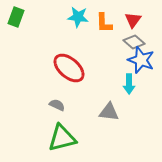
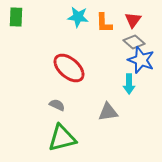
green rectangle: rotated 18 degrees counterclockwise
gray triangle: moved 1 px left; rotated 15 degrees counterclockwise
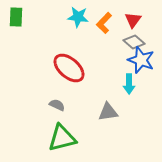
orange L-shape: rotated 45 degrees clockwise
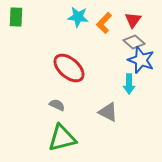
gray triangle: rotated 35 degrees clockwise
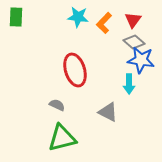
blue star: rotated 12 degrees counterclockwise
red ellipse: moved 6 px right, 2 px down; rotated 32 degrees clockwise
